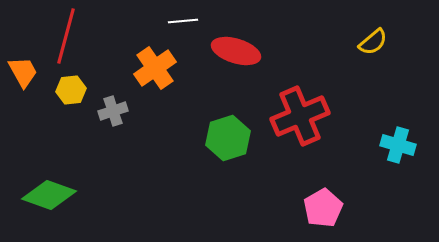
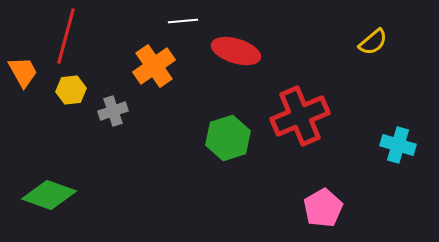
orange cross: moved 1 px left, 2 px up
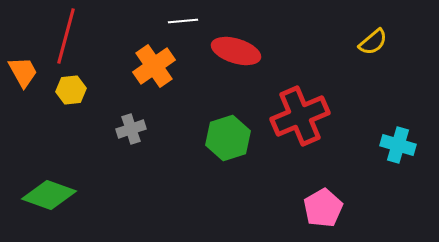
gray cross: moved 18 px right, 18 px down
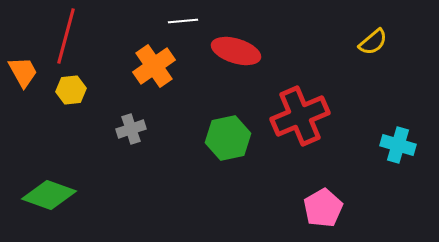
green hexagon: rotated 6 degrees clockwise
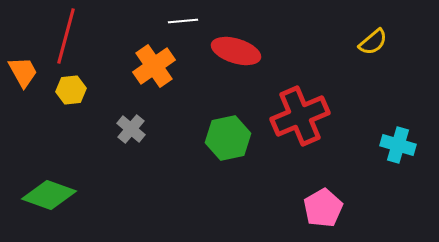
gray cross: rotated 32 degrees counterclockwise
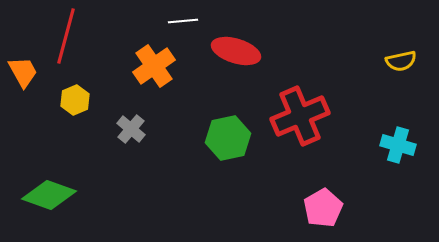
yellow semicircle: moved 28 px right, 19 px down; rotated 28 degrees clockwise
yellow hexagon: moved 4 px right, 10 px down; rotated 16 degrees counterclockwise
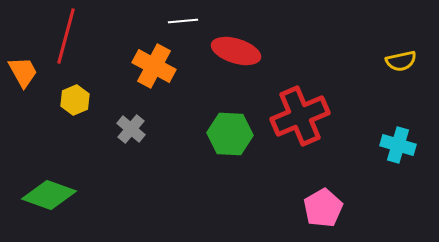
orange cross: rotated 27 degrees counterclockwise
green hexagon: moved 2 px right, 4 px up; rotated 15 degrees clockwise
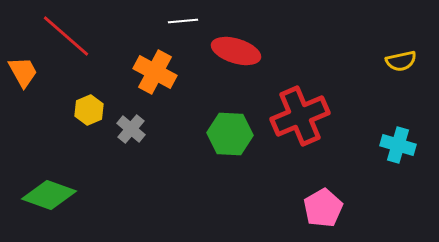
red line: rotated 64 degrees counterclockwise
orange cross: moved 1 px right, 6 px down
yellow hexagon: moved 14 px right, 10 px down
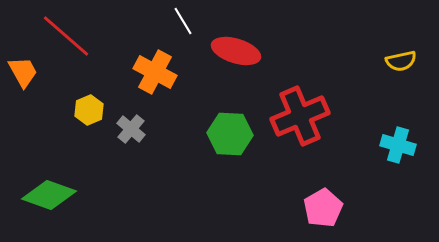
white line: rotated 64 degrees clockwise
